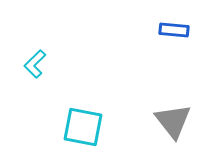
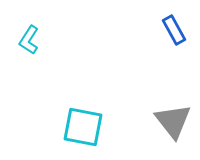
blue rectangle: rotated 56 degrees clockwise
cyan L-shape: moved 6 px left, 24 px up; rotated 12 degrees counterclockwise
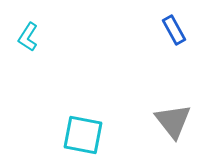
cyan L-shape: moved 1 px left, 3 px up
cyan square: moved 8 px down
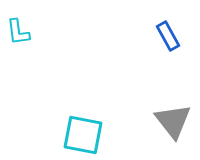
blue rectangle: moved 6 px left, 6 px down
cyan L-shape: moved 10 px left, 5 px up; rotated 40 degrees counterclockwise
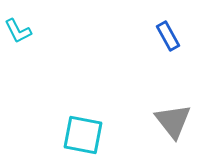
cyan L-shape: moved 1 px up; rotated 20 degrees counterclockwise
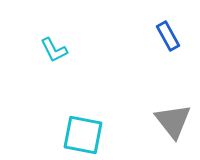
cyan L-shape: moved 36 px right, 19 px down
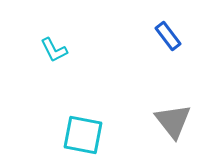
blue rectangle: rotated 8 degrees counterclockwise
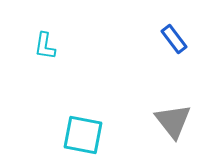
blue rectangle: moved 6 px right, 3 px down
cyan L-shape: moved 9 px left, 4 px up; rotated 36 degrees clockwise
